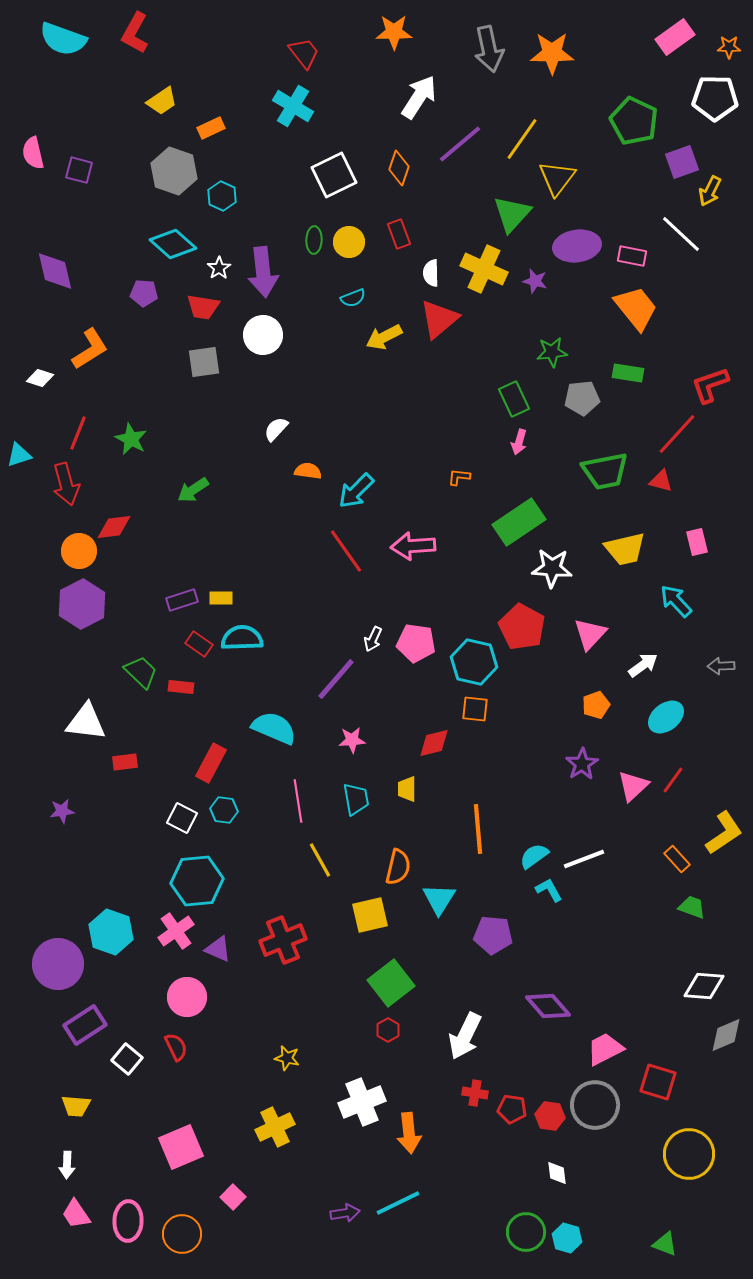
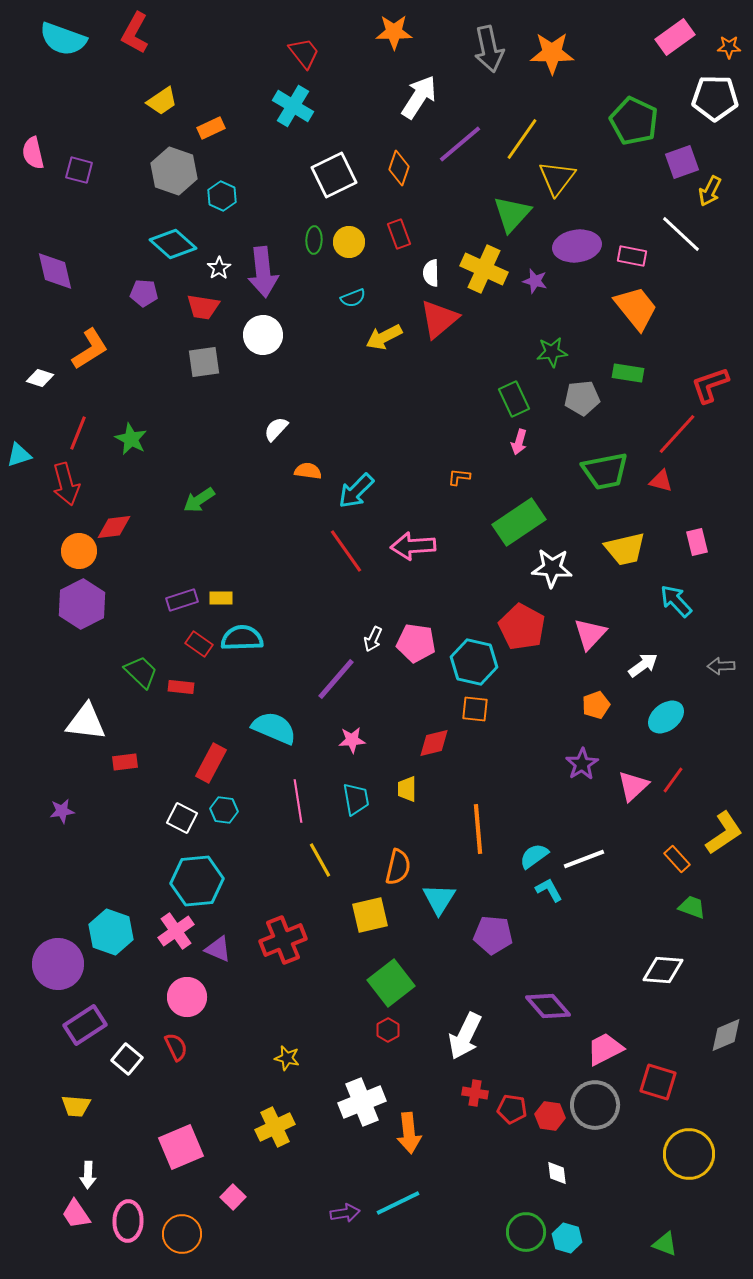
green arrow at (193, 490): moved 6 px right, 10 px down
white diamond at (704, 986): moved 41 px left, 16 px up
white arrow at (67, 1165): moved 21 px right, 10 px down
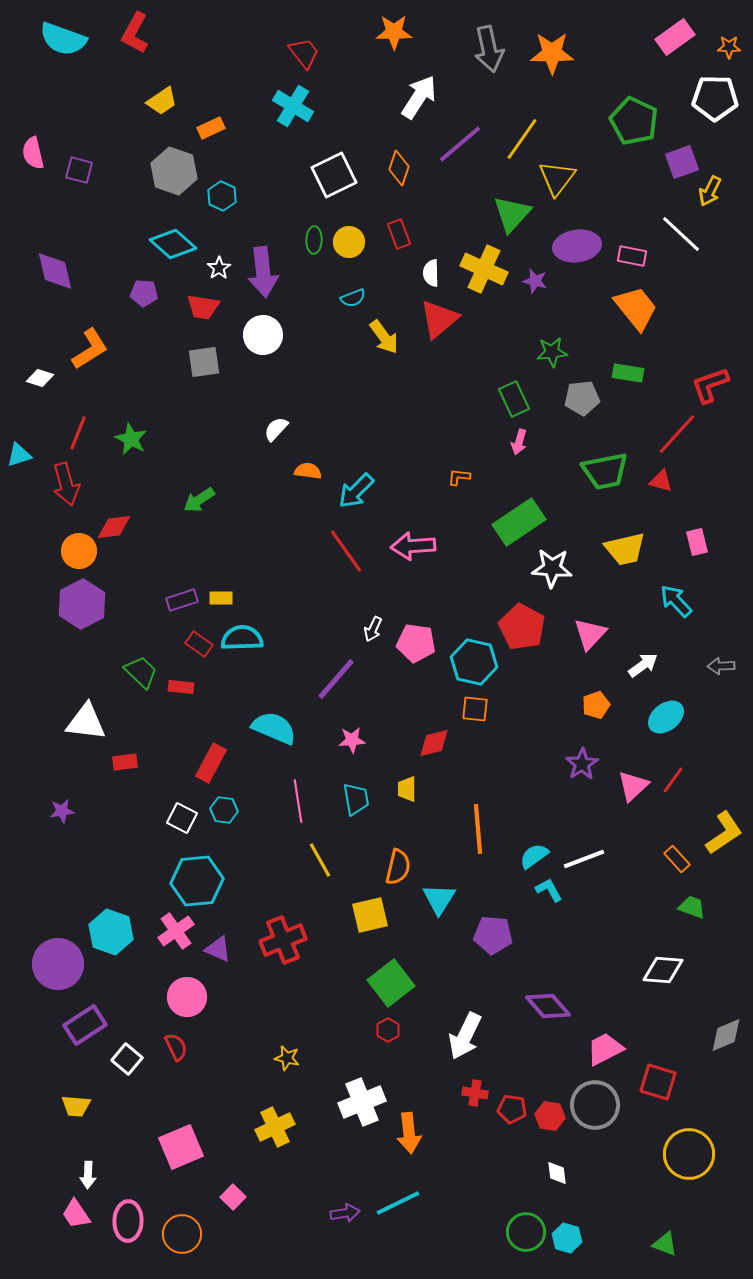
yellow arrow at (384, 337): rotated 99 degrees counterclockwise
white arrow at (373, 639): moved 10 px up
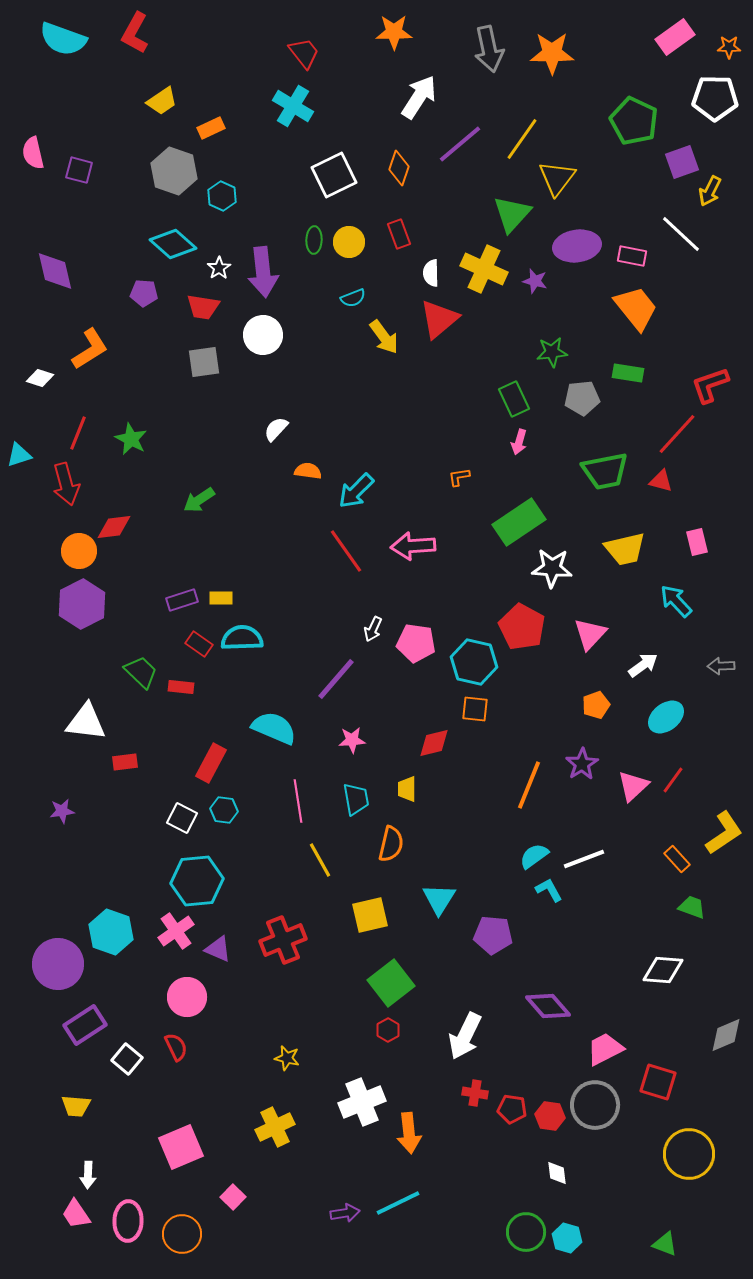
orange L-shape at (459, 477): rotated 15 degrees counterclockwise
orange line at (478, 829): moved 51 px right, 44 px up; rotated 27 degrees clockwise
orange semicircle at (398, 867): moved 7 px left, 23 px up
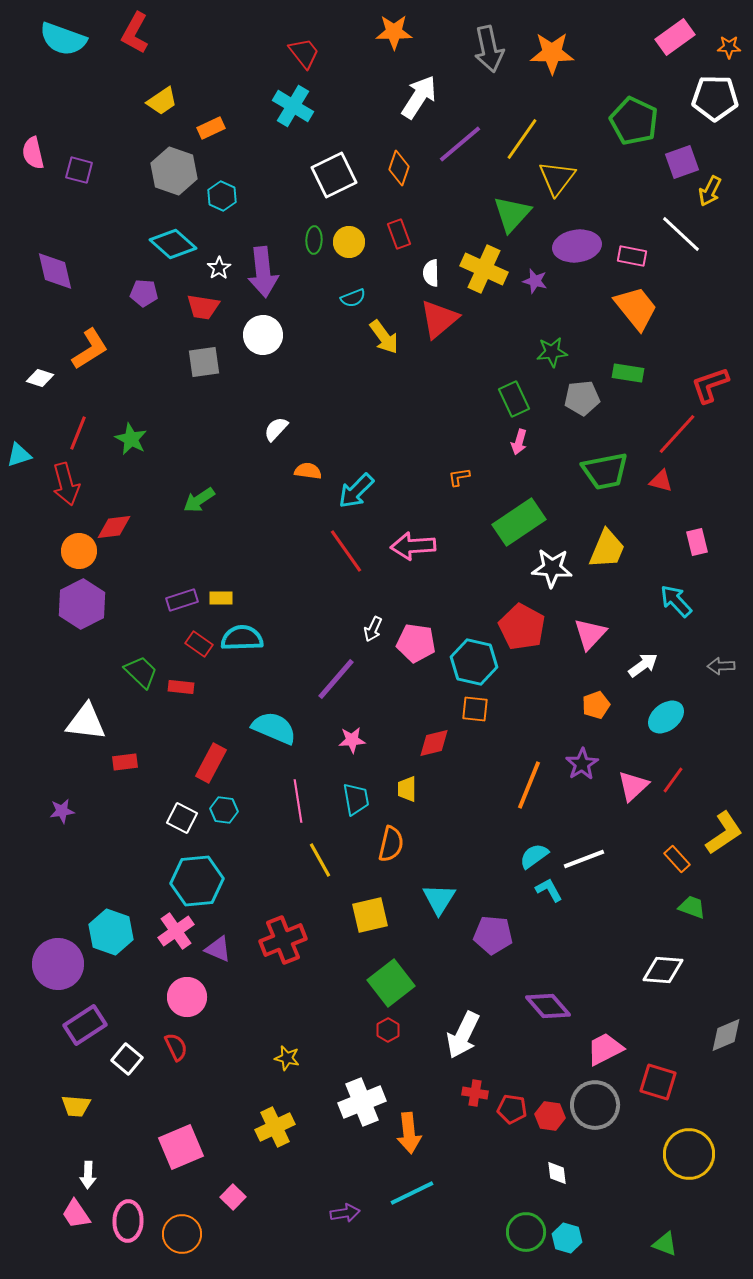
yellow trapezoid at (625, 549): moved 18 px left; rotated 54 degrees counterclockwise
white arrow at (465, 1036): moved 2 px left, 1 px up
cyan line at (398, 1203): moved 14 px right, 10 px up
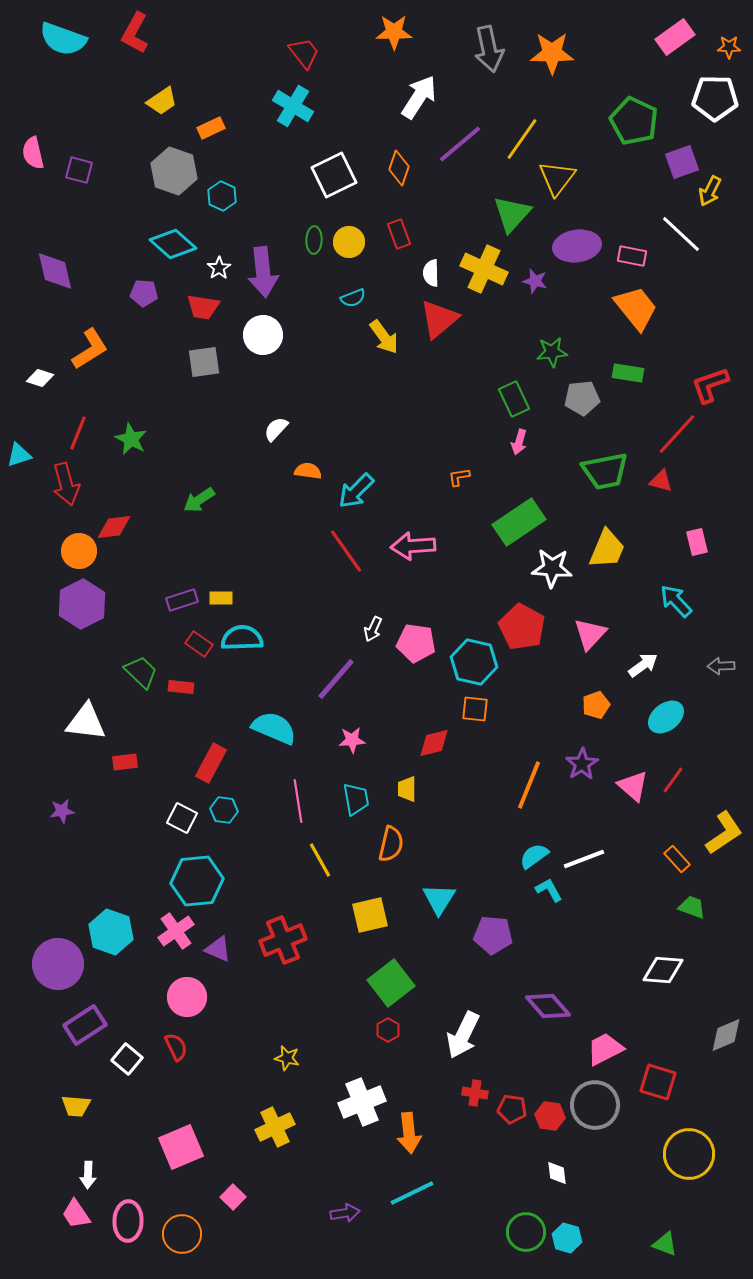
pink triangle at (633, 786): rotated 36 degrees counterclockwise
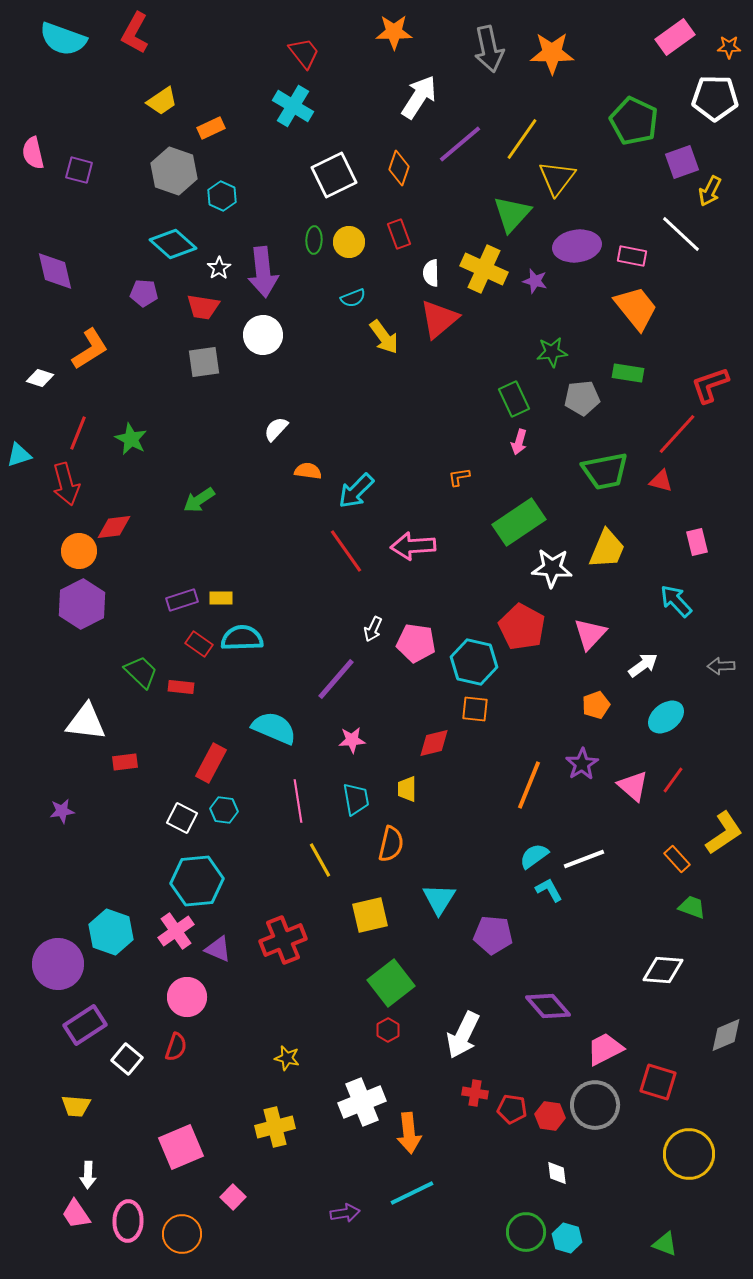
red semicircle at (176, 1047): rotated 44 degrees clockwise
yellow cross at (275, 1127): rotated 12 degrees clockwise
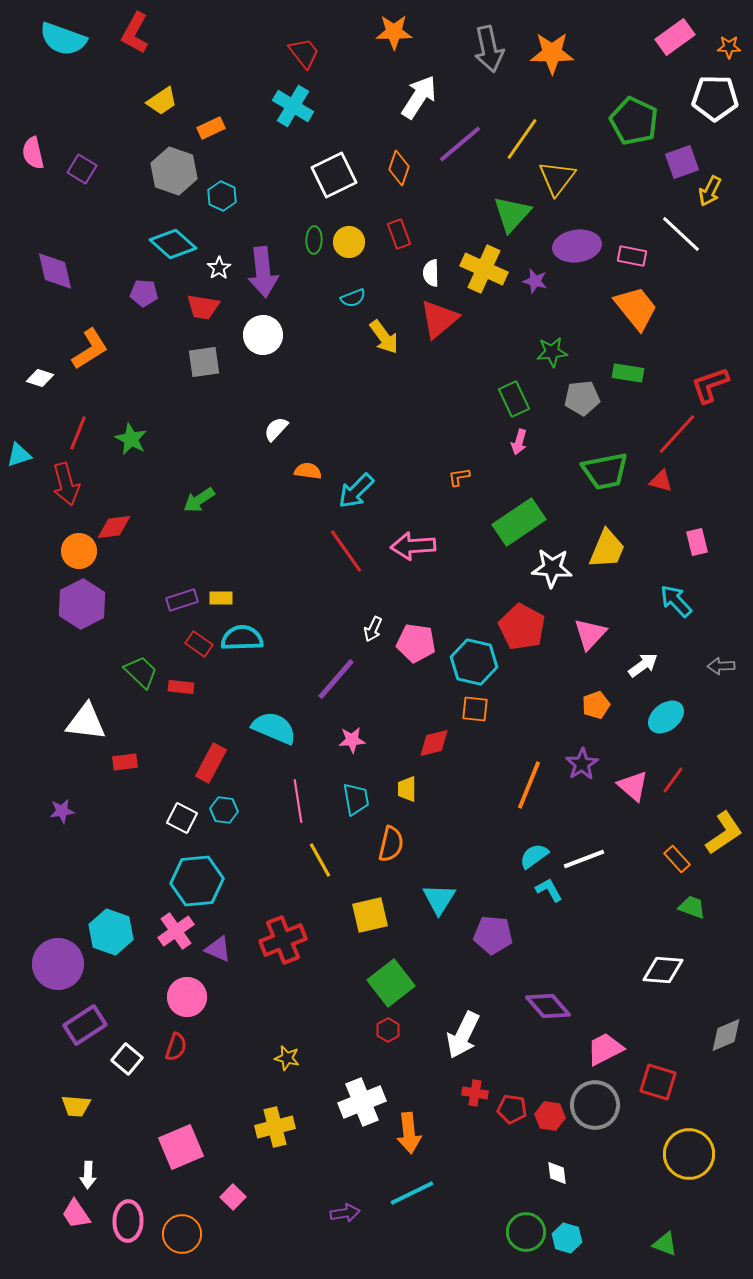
purple square at (79, 170): moved 3 px right, 1 px up; rotated 16 degrees clockwise
